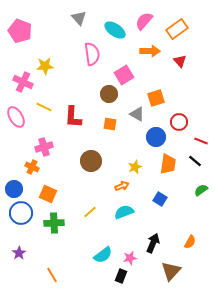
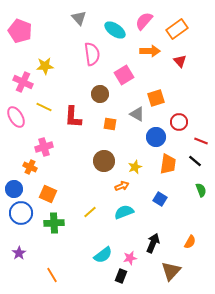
brown circle at (109, 94): moved 9 px left
brown circle at (91, 161): moved 13 px right
orange cross at (32, 167): moved 2 px left
green semicircle at (201, 190): rotated 104 degrees clockwise
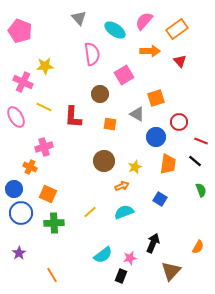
orange semicircle at (190, 242): moved 8 px right, 5 px down
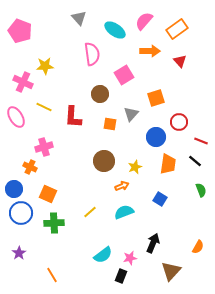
gray triangle at (137, 114): moved 6 px left; rotated 42 degrees clockwise
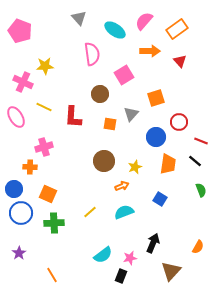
orange cross at (30, 167): rotated 24 degrees counterclockwise
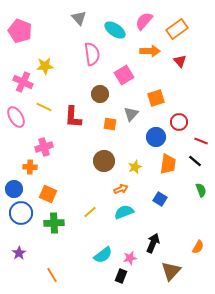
orange arrow at (122, 186): moved 1 px left, 3 px down
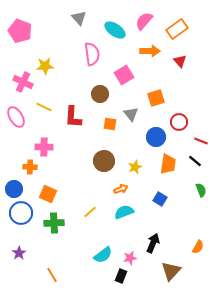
gray triangle at (131, 114): rotated 21 degrees counterclockwise
pink cross at (44, 147): rotated 18 degrees clockwise
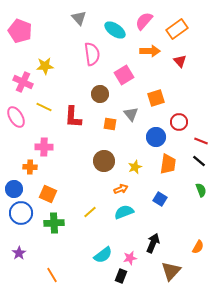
black line at (195, 161): moved 4 px right
